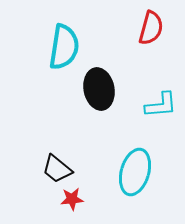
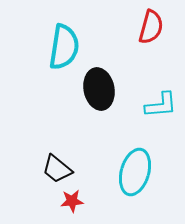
red semicircle: moved 1 px up
red star: moved 2 px down
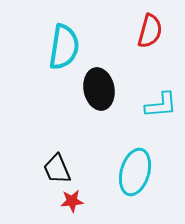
red semicircle: moved 1 px left, 4 px down
black trapezoid: rotated 28 degrees clockwise
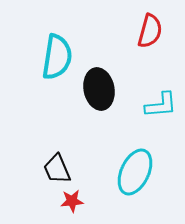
cyan semicircle: moved 7 px left, 10 px down
cyan ellipse: rotated 9 degrees clockwise
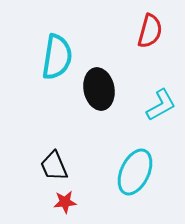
cyan L-shape: rotated 24 degrees counterclockwise
black trapezoid: moved 3 px left, 3 px up
red star: moved 7 px left, 1 px down
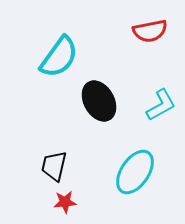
red semicircle: rotated 64 degrees clockwise
cyan semicircle: moved 2 px right; rotated 27 degrees clockwise
black ellipse: moved 12 px down; rotated 18 degrees counterclockwise
black trapezoid: rotated 36 degrees clockwise
cyan ellipse: rotated 9 degrees clockwise
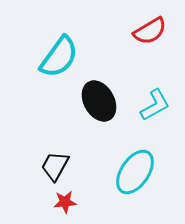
red semicircle: rotated 20 degrees counterclockwise
cyan L-shape: moved 6 px left
black trapezoid: moved 1 px right; rotated 16 degrees clockwise
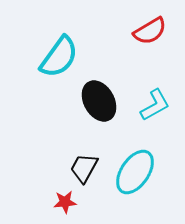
black trapezoid: moved 29 px right, 2 px down
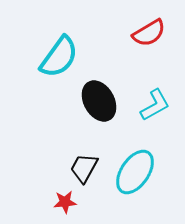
red semicircle: moved 1 px left, 2 px down
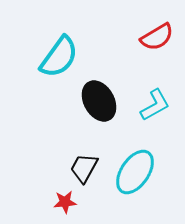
red semicircle: moved 8 px right, 4 px down
